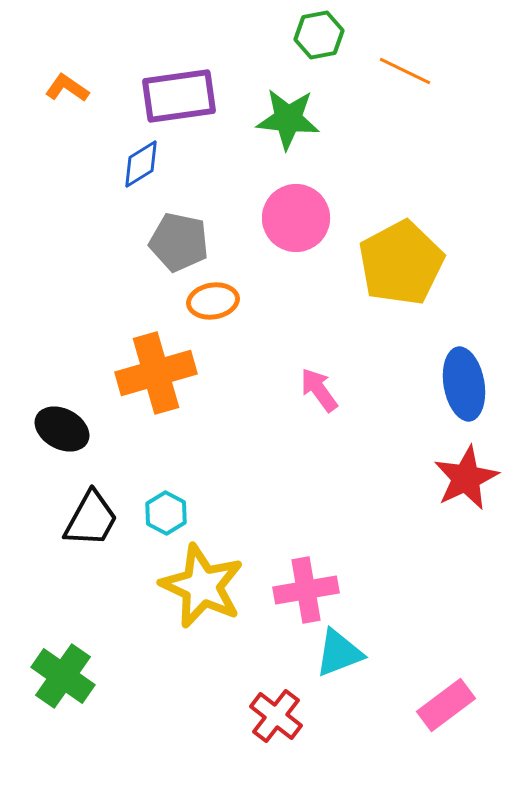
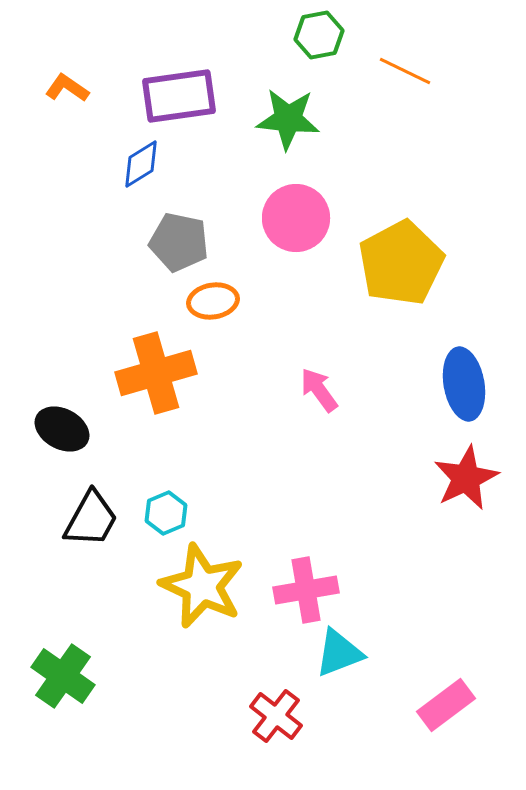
cyan hexagon: rotated 9 degrees clockwise
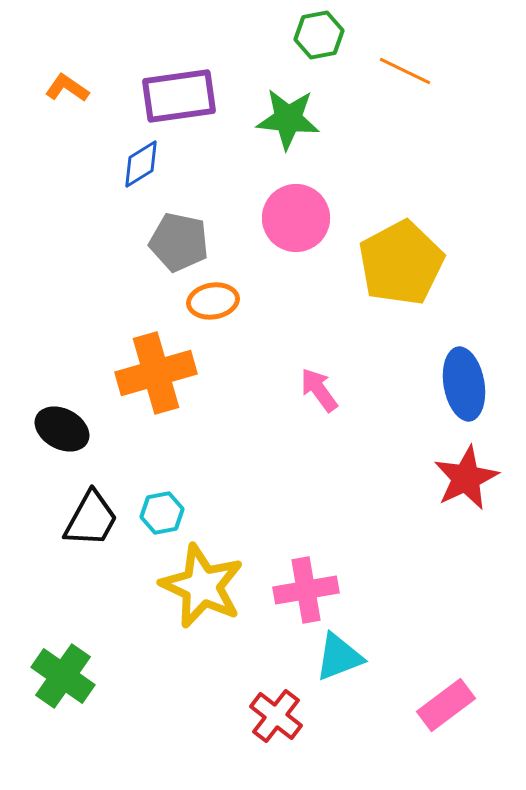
cyan hexagon: moved 4 px left; rotated 12 degrees clockwise
cyan triangle: moved 4 px down
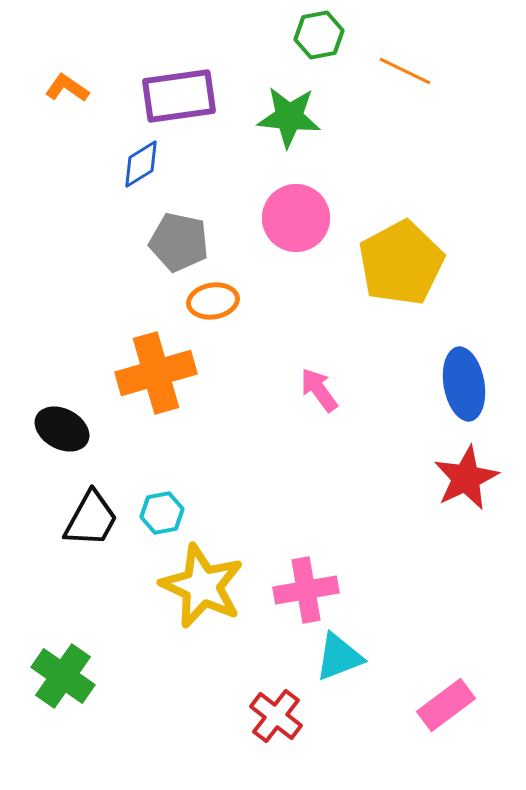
green star: moved 1 px right, 2 px up
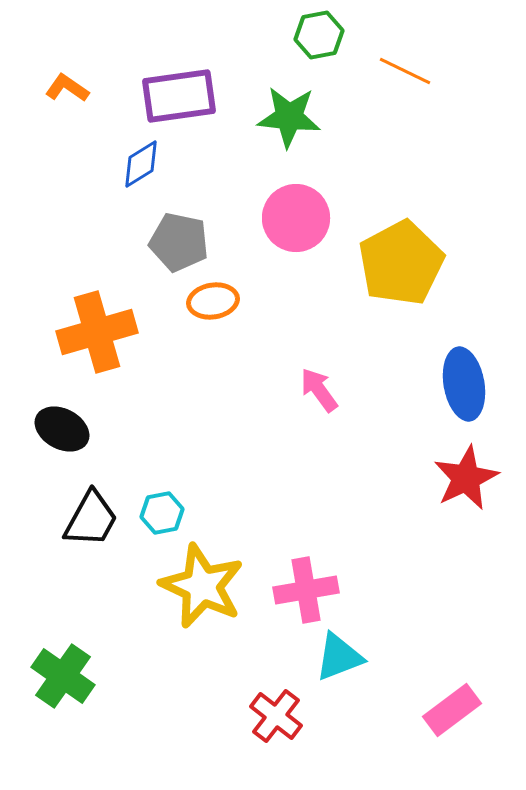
orange cross: moved 59 px left, 41 px up
pink rectangle: moved 6 px right, 5 px down
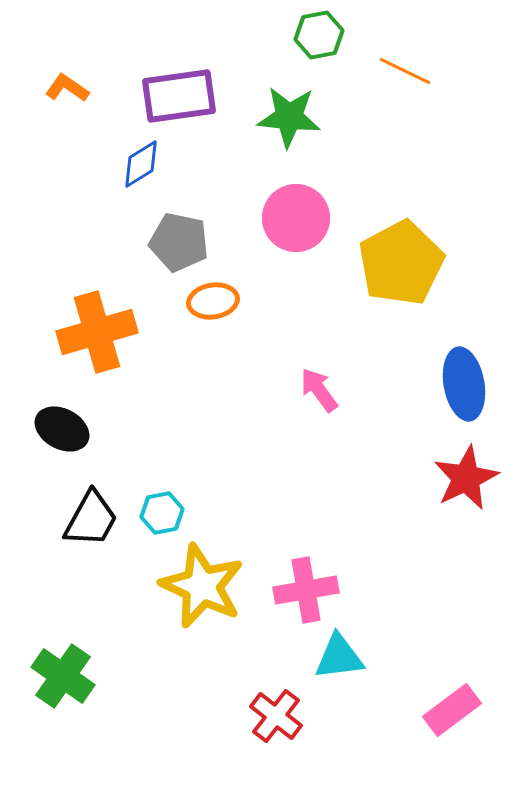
cyan triangle: rotated 14 degrees clockwise
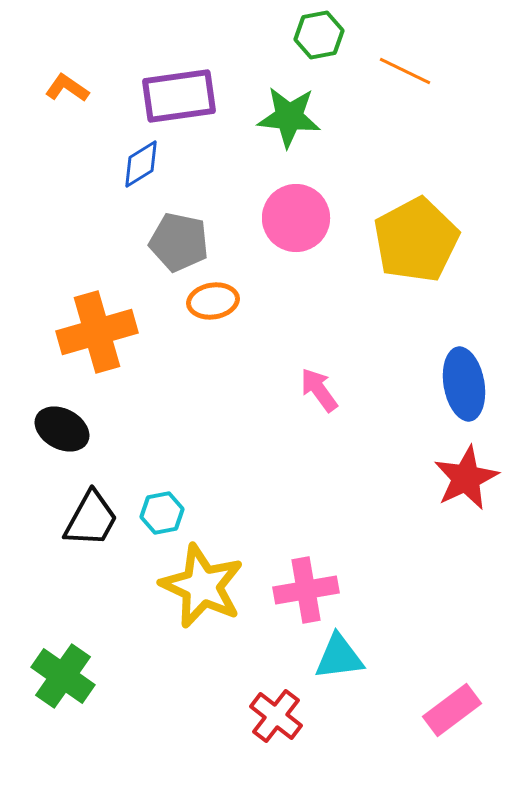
yellow pentagon: moved 15 px right, 23 px up
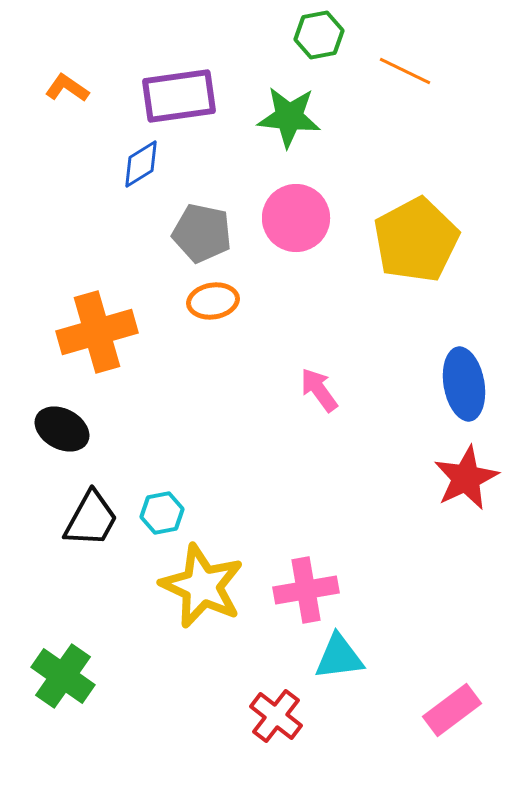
gray pentagon: moved 23 px right, 9 px up
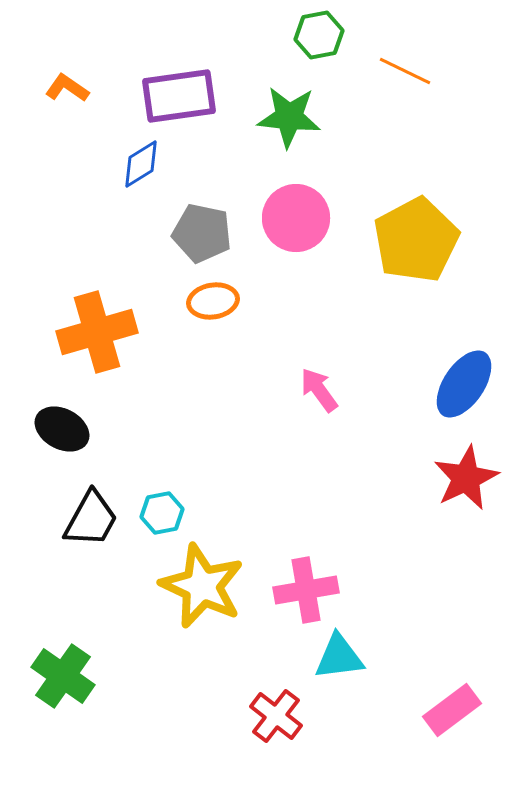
blue ellipse: rotated 44 degrees clockwise
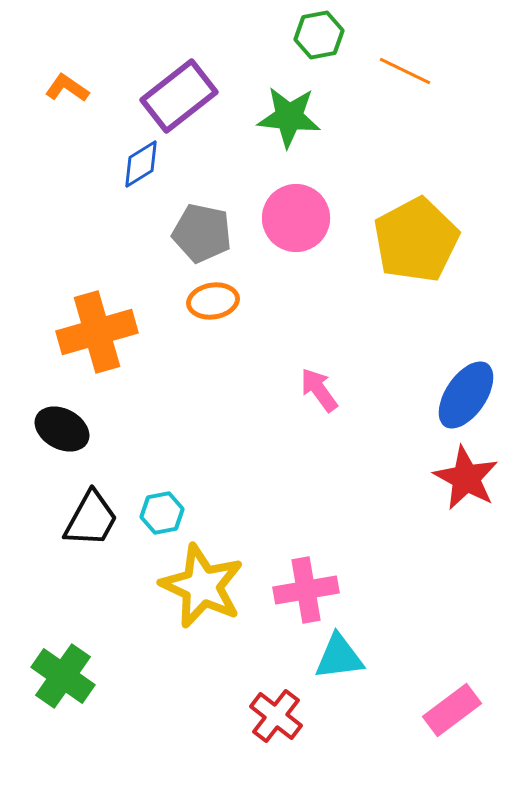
purple rectangle: rotated 30 degrees counterclockwise
blue ellipse: moved 2 px right, 11 px down
red star: rotated 18 degrees counterclockwise
